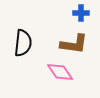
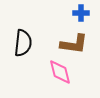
pink diamond: rotated 20 degrees clockwise
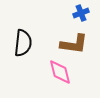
blue cross: rotated 21 degrees counterclockwise
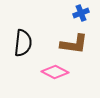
pink diamond: moved 5 px left; rotated 48 degrees counterclockwise
